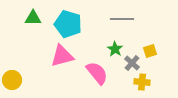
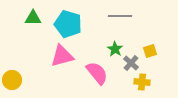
gray line: moved 2 px left, 3 px up
gray cross: moved 1 px left
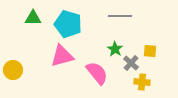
yellow square: rotated 24 degrees clockwise
yellow circle: moved 1 px right, 10 px up
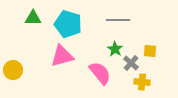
gray line: moved 2 px left, 4 px down
pink semicircle: moved 3 px right
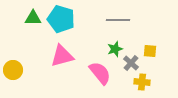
cyan pentagon: moved 7 px left, 5 px up
green star: rotated 21 degrees clockwise
